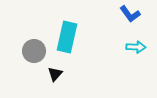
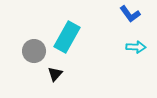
cyan rectangle: rotated 16 degrees clockwise
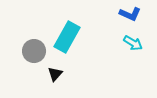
blue L-shape: rotated 30 degrees counterclockwise
cyan arrow: moved 3 px left, 4 px up; rotated 30 degrees clockwise
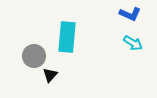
cyan rectangle: rotated 24 degrees counterclockwise
gray circle: moved 5 px down
black triangle: moved 5 px left, 1 px down
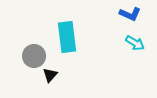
cyan rectangle: rotated 12 degrees counterclockwise
cyan arrow: moved 2 px right
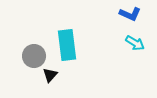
cyan rectangle: moved 8 px down
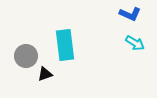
cyan rectangle: moved 2 px left
gray circle: moved 8 px left
black triangle: moved 5 px left, 1 px up; rotated 28 degrees clockwise
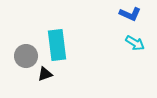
cyan rectangle: moved 8 px left
